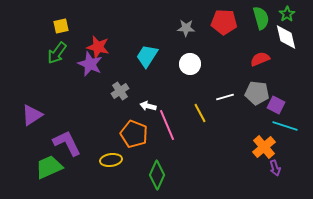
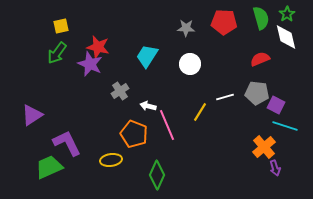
yellow line: moved 1 px up; rotated 60 degrees clockwise
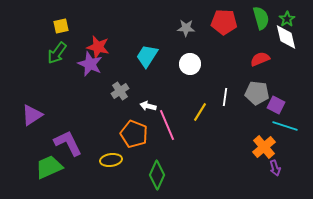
green star: moved 5 px down
white line: rotated 66 degrees counterclockwise
purple L-shape: moved 1 px right
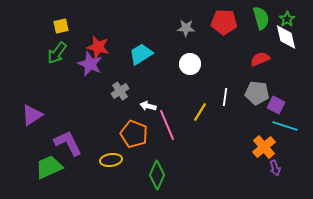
cyan trapezoid: moved 6 px left, 2 px up; rotated 25 degrees clockwise
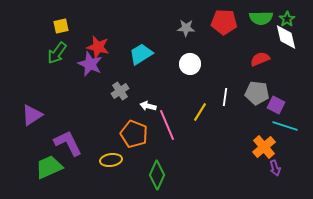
green semicircle: rotated 105 degrees clockwise
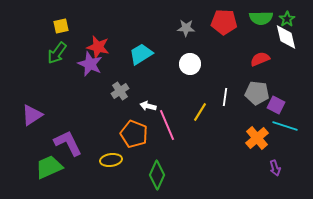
orange cross: moved 7 px left, 9 px up
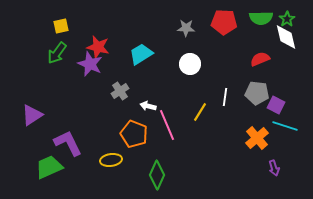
purple arrow: moved 1 px left
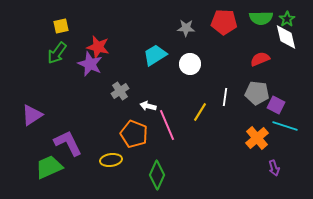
cyan trapezoid: moved 14 px right, 1 px down
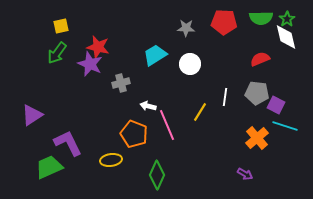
gray cross: moved 1 px right, 8 px up; rotated 18 degrees clockwise
purple arrow: moved 29 px left, 6 px down; rotated 42 degrees counterclockwise
